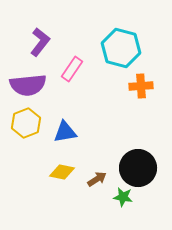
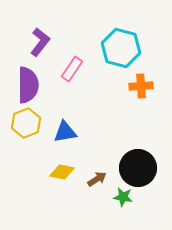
purple semicircle: rotated 84 degrees counterclockwise
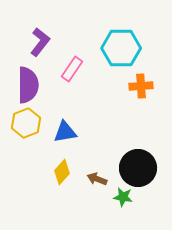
cyan hexagon: rotated 15 degrees counterclockwise
yellow diamond: rotated 60 degrees counterclockwise
brown arrow: rotated 126 degrees counterclockwise
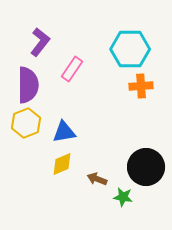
cyan hexagon: moved 9 px right, 1 px down
blue triangle: moved 1 px left
black circle: moved 8 px right, 1 px up
yellow diamond: moved 8 px up; rotated 25 degrees clockwise
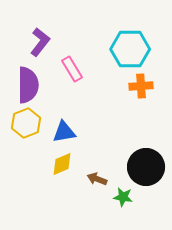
pink rectangle: rotated 65 degrees counterclockwise
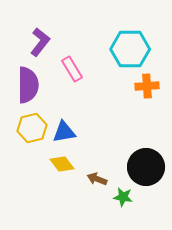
orange cross: moved 6 px right
yellow hexagon: moved 6 px right, 5 px down; rotated 8 degrees clockwise
yellow diamond: rotated 75 degrees clockwise
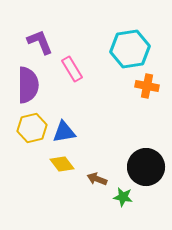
purple L-shape: rotated 60 degrees counterclockwise
cyan hexagon: rotated 9 degrees counterclockwise
orange cross: rotated 15 degrees clockwise
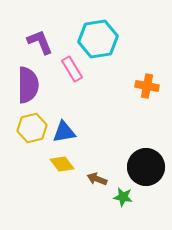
cyan hexagon: moved 32 px left, 10 px up
